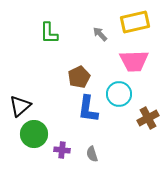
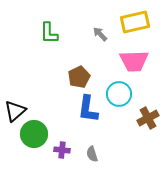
black triangle: moved 5 px left, 5 px down
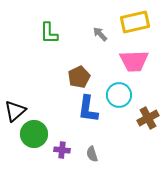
cyan circle: moved 1 px down
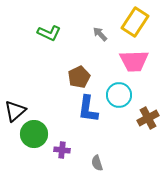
yellow rectangle: rotated 44 degrees counterclockwise
green L-shape: rotated 65 degrees counterclockwise
gray semicircle: moved 5 px right, 9 px down
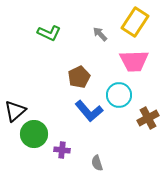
blue L-shape: moved 1 px right, 2 px down; rotated 48 degrees counterclockwise
